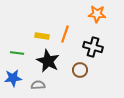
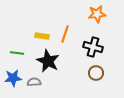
orange star: rotated 12 degrees counterclockwise
brown circle: moved 16 px right, 3 px down
gray semicircle: moved 4 px left, 3 px up
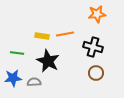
orange line: rotated 60 degrees clockwise
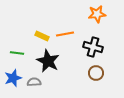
yellow rectangle: rotated 16 degrees clockwise
blue star: rotated 12 degrees counterclockwise
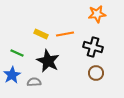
yellow rectangle: moved 1 px left, 2 px up
green line: rotated 16 degrees clockwise
blue star: moved 1 px left, 3 px up; rotated 12 degrees counterclockwise
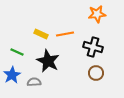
green line: moved 1 px up
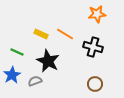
orange line: rotated 42 degrees clockwise
brown circle: moved 1 px left, 11 px down
gray semicircle: moved 1 px right, 1 px up; rotated 16 degrees counterclockwise
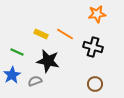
black star: rotated 15 degrees counterclockwise
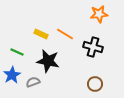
orange star: moved 2 px right
gray semicircle: moved 2 px left, 1 px down
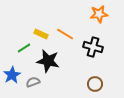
green line: moved 7 px right, 4 px up; rotated 56 degrees counterclockwise
